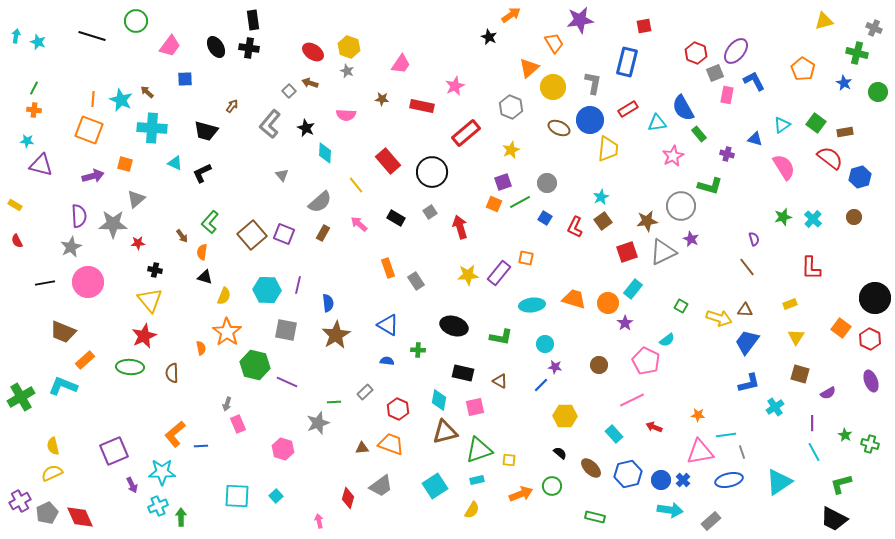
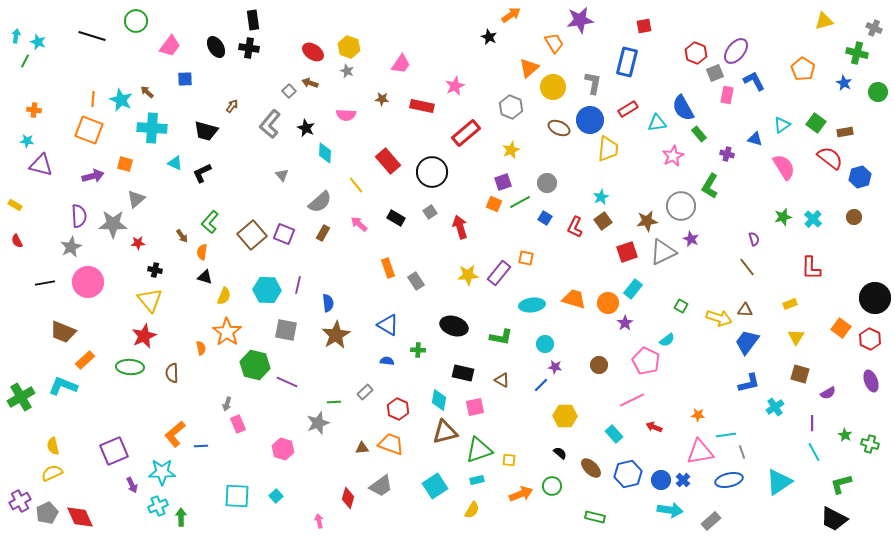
green line at (34, 88): moved 9 px left, 27 px up
green L-shape at (710, 186): rotated 105 degrees clockwise
brown triangle at (500, 381): moved 2 px right, 1 px up
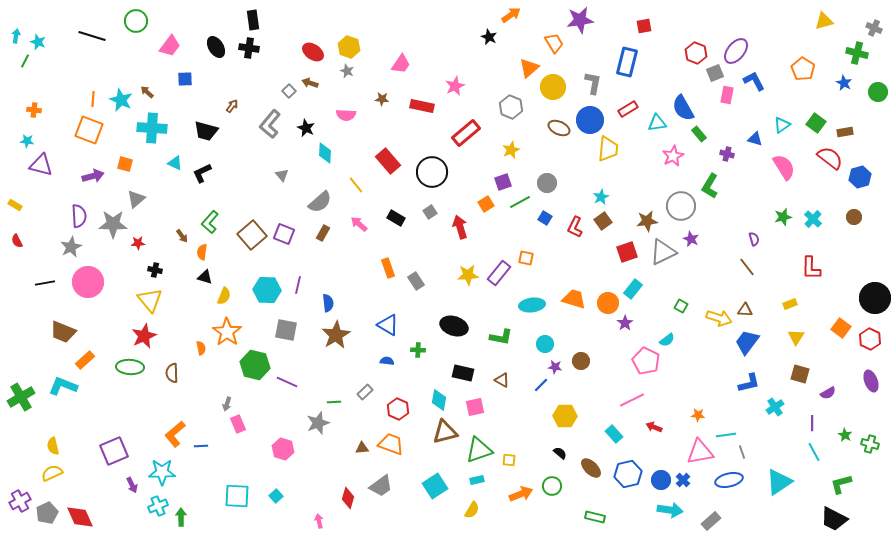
orange square at (494, 204): moved 8 px left; rotated 35 degrees clockwise
brown circle at (599, 365): moved 18 px left, 4 px up
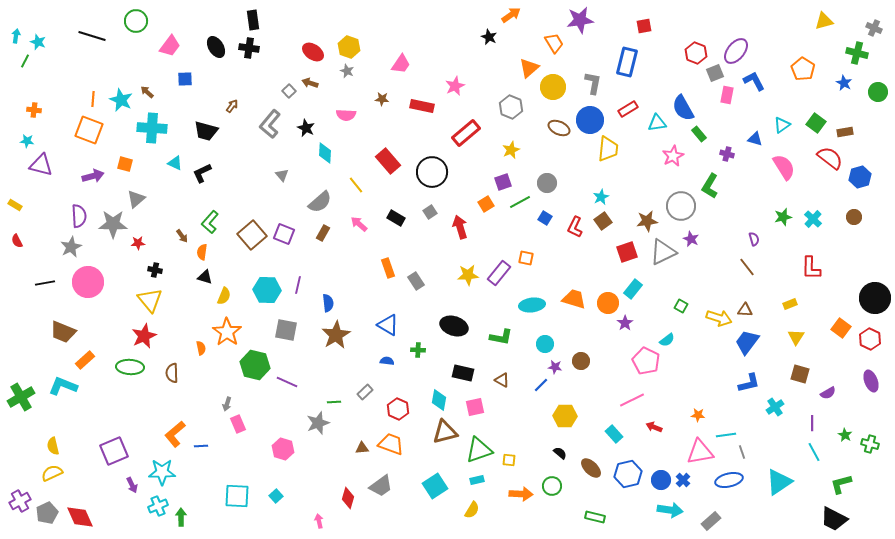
orange arrow at (521, 494): rotated 25 degrees clockwise
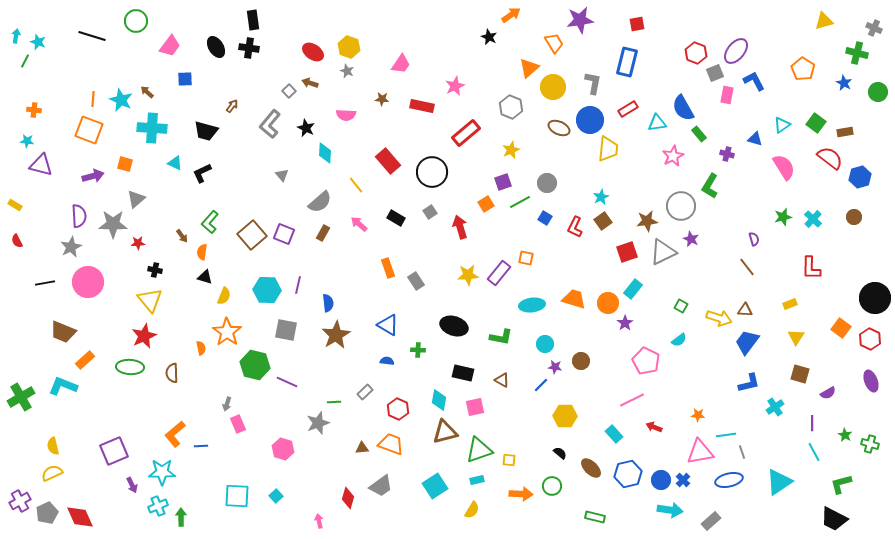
red square at (644, 26): moved 7 px left, 2 px up
cyan semicircle at (667, 340): moved 12 px right
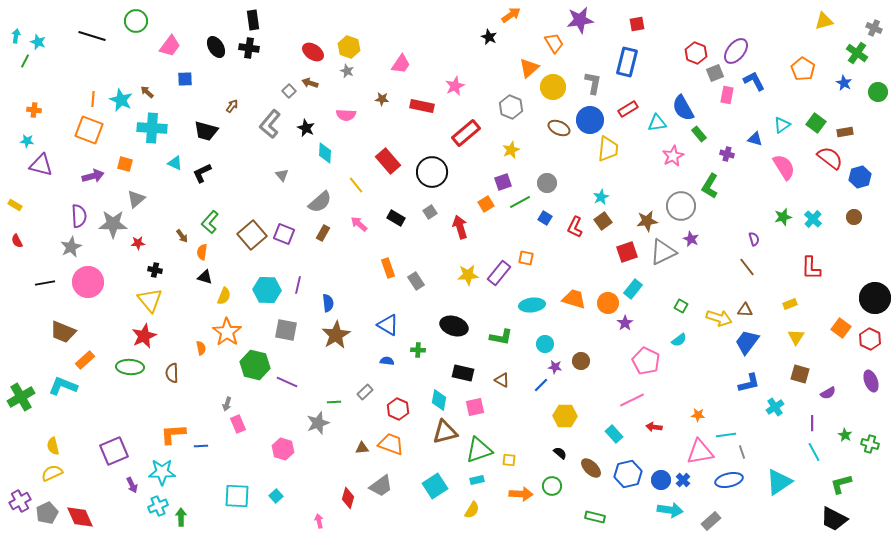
green cross at (857, 53): rotated 20 degrees clockwise
red arrow at (654, 427): rotated 14 degrees counterclockwise
orange L-shape at (175, 434): moved 2 px left; rotated 36 degrees clockwise
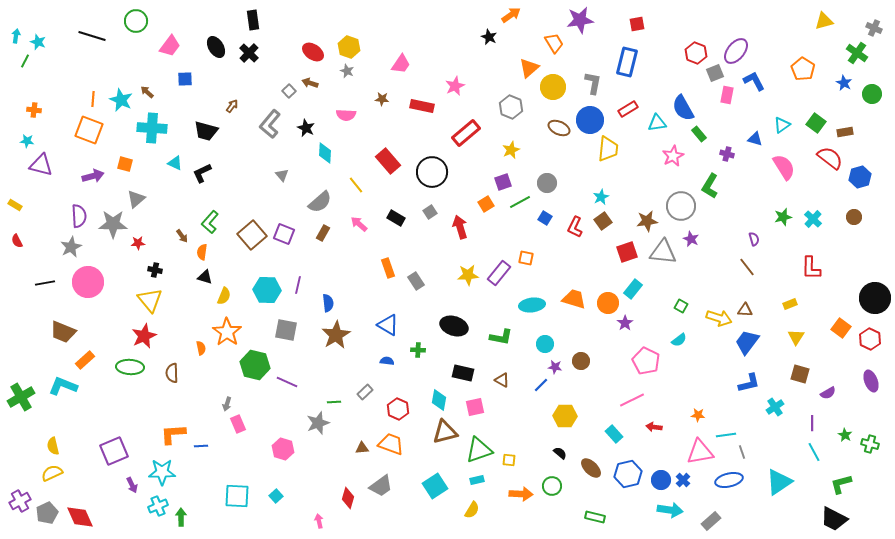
black cross at (249, 48): moved 5 px down; rotated 36 degrees clockwise
green circle at (878, 92): moved 6 px left, 2 px down
gray triangle at (663, 252): rotated 32 degrees clockwise
